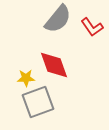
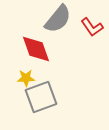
red diamond: moved 18 px left, 16 px up
gray square: moved 3 px right, 5 px up
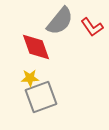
gray semicircle: moved 2 px right, 2 px down
red diamond: moved 2 px up
yellow star: moved 4 px right
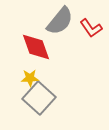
red L-shape: moved 1 px left, 1 px down
gray square: moved 2 px left, 1 px down; rotated 28 degrees counterclockwise
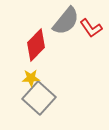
gray semicircle: moved 6 px right
red diamond: moved 2 px up; rotated 64 degrees clockwise
yellow star: moved 1 px right
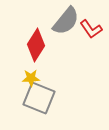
red L-shape: moved 1 px down
red diamond: rotated 12 degrees counterclockwise
gray square: rotated 20 degrees counterclockwise
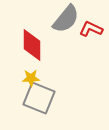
gray semicircle: moved 2 px up
red L-shape: rotated 150 degrees clockwise
red diamond: moved 4 px left; rotated 32 degrees counterclockwise
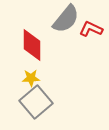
gray square: moved 3 px left, 4 px down; rotated 28 degrees clockwise
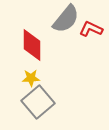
gray square: moved 2 px right
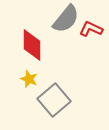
yellow star: moved 2 px left, 1 px down; rotated 24 degrees clockwise
gray square: moved 16 px right, 2 px up
